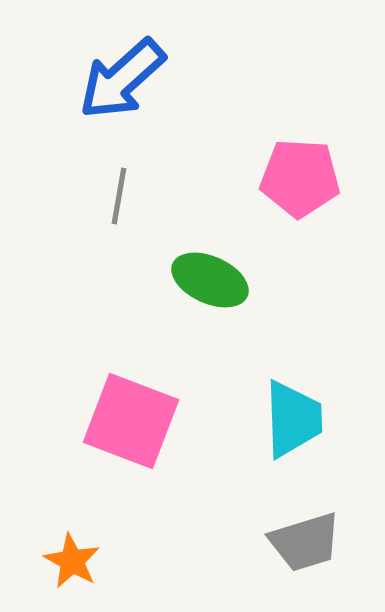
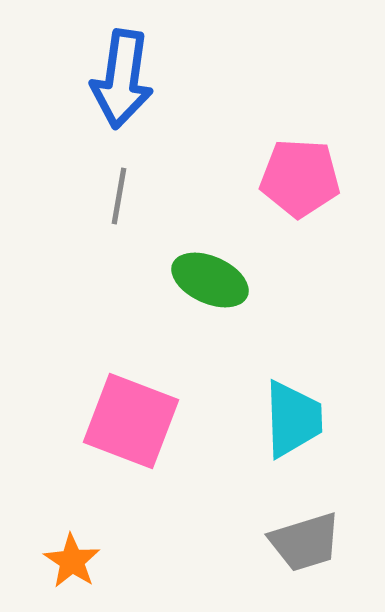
blue arrow: rotated 40 degrees counterclockwise
orange star: rotated 4 degrees clockwise
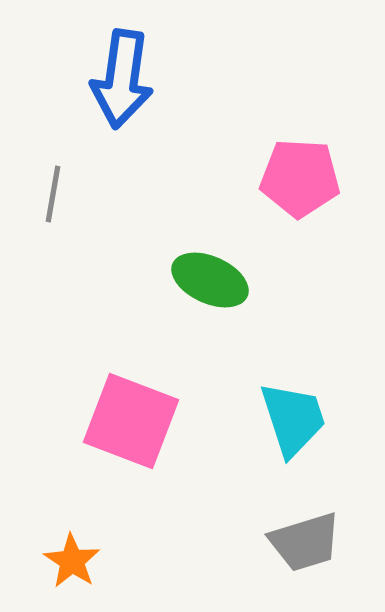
gray line: moved 66 px left, 2 px up
cyan trapezoid: rotated 16 degrees counterclockwise
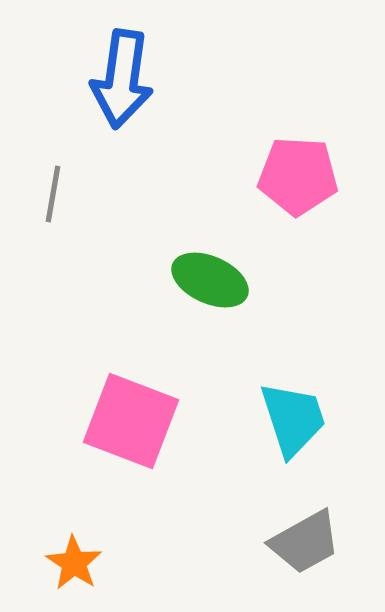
pink pentagon: moved 2 px left, 2 px up
gray trapezoid: rotated 12 degrees counterclockwise
orange star: moved 2 px right, 2 px down
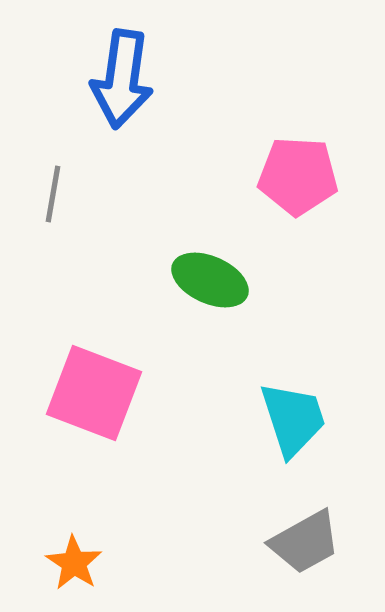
pink square: moved 37 px left, 28 px up
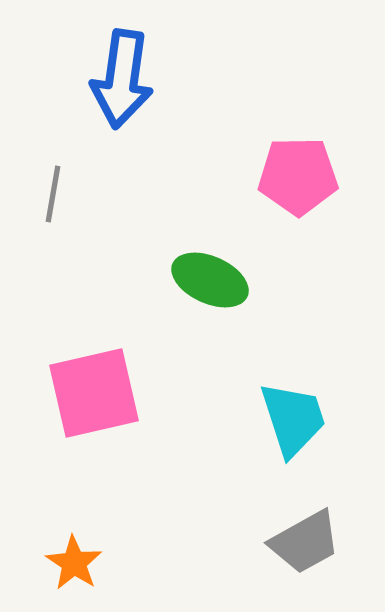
pink pentagon: rotated 4 degrees counterclockwise
pink square: rotated 34 degrees counterclockwise
